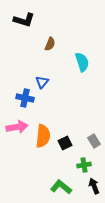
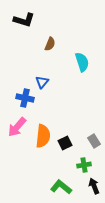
pink arrow: rotated 140 degrees clockwise
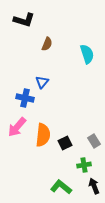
brown semicircle: moved 3 px left
cyan semicircle: moved 5 px right, 8 px up
orange semicircle: moved 1 px up
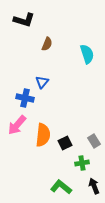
pink arrow: moved 2 px up
green cross: moved 2 px left, 2 px up
